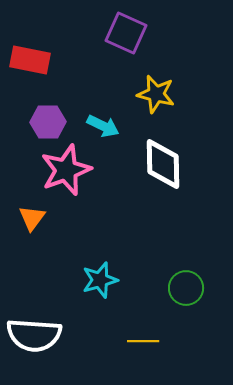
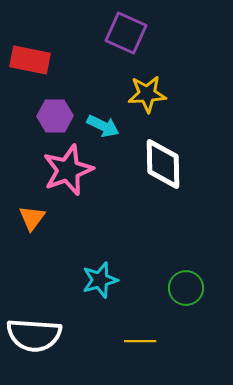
yellow star: moved 9 px left; rotated 18 degrees counterclockwise
purple hexagon: moved 7 px right, 6 px up
pink star: moved 2 px right
yellow line: moved 3 px left
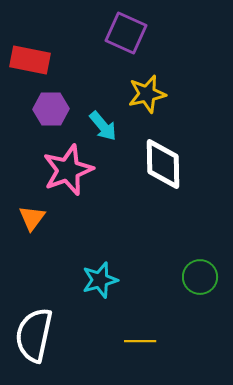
yellow star: rotated 9 degrees counterclockwise
purple hexagon: moved 4 px left, 7 px up
cyan arrow: rotated 24 degrees clockwise
green circle: moved 14 px right, 11 px up
white semicircle: rotated 98 degrees clockwise
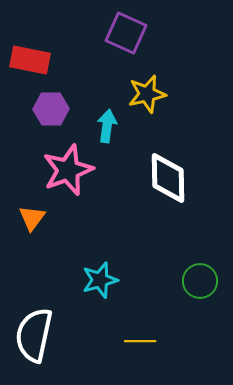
cyan arrow: moved 4 px right; rotated 132 degrees counterclockwise
white diamond: moved 5 px right, 14 px down
green circle: moved 4 px down
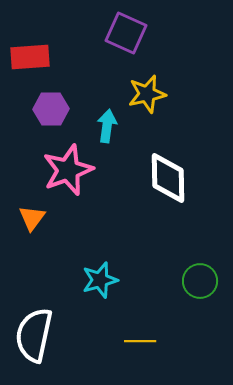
red rectangle: moved 3 px up; rotated 15 degrees counterclockwise
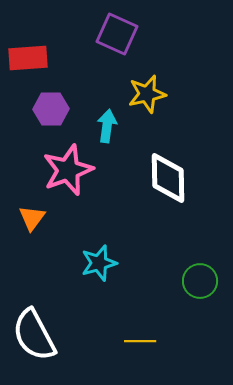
purple square: moved 9 px left, 1 px down
red rectangle: moved 2 px left, 1 px down
cyan star: moved 1 px left, 17 px up
white semicircle: rotated 40 degrees counterclockwise
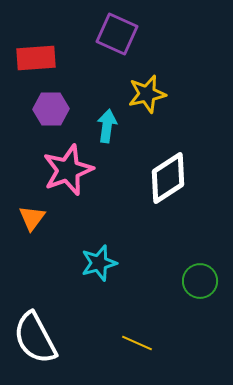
red rectangle: moved 8 px right
white diamond: rotated 58 degrees clockwise
white semicircle: moved 1 px right, 3 px down
yellow line: moved 3 px left, 2 px down; rotated 24 degrees clockwise
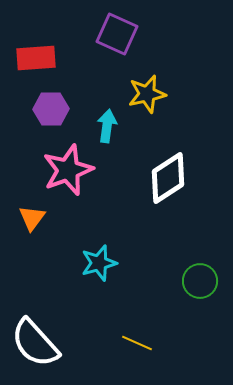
white semicircle: moved 5 px down; rotated 14 degrees counterclockwise
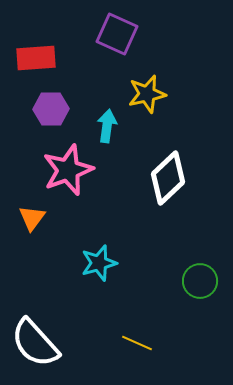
white diamond: rotated 10 degrees counterclockwise
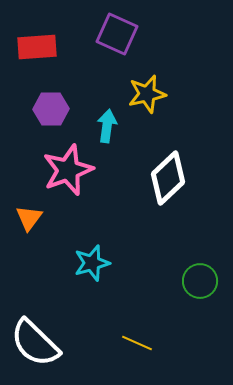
red rectangle: moved 1 px right, 11 px up
orange triangle: moved 3 px left
cyan star: moved 7 px left
white semicircle: rotated 4 degrees counterclockwise
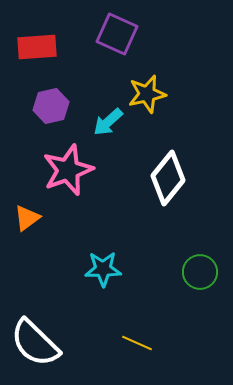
purple hexagon: moved 3 px up; rotated 12 degrees counterclockwise
cyan arrow: moved 1 px right, 4 px up; rotated 140 degrees counterclockwise
white diamond: rotated 8 degrees counterclockwise
orange triangle: moved 2 px left; rotated 16 degrees clockwise
cyan star: moved 11 px right, 6 px down; rotated 15 degrees clockwise
green circle: moved 9 px up
